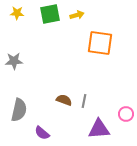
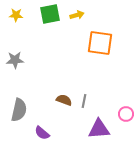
yellow star: moved 1 px left, 2 px down
gray star: moved 1 px right, 1 px up
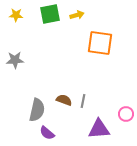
gray line: moved 1 px left
gray semicircle: moved 18 px right
purple semicircle: moved 5 px right
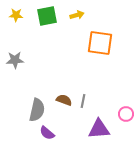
green square: moved 3 px left, 2 px down
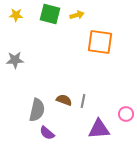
green square: moved 3 px right, 2 px up; rotated 25 degrees clockwise
orange square: moved 1 px up
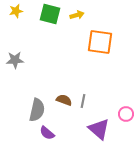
yellow star: moved 4 px up; rotated 16 degrees counterclockwise
purple triangle: rotated 45 degrees clockwise
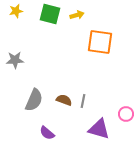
gray semicircle: moved 3 px left, 10 px up; rotated 10 degrees clockwise
purple triangle: rotated 25 degrees counterclockwise
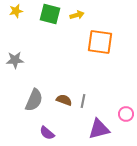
purple triangle: rotated 30 degrees counterclockwise
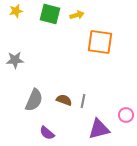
pink circle: moved 1 px down
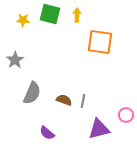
yellow star: moved 7 px right, 9 px down; rotated 16 degrees clockwise
yellow arrow: rotated 72 degrees counterclockwise
gray star: rotated 30 degrees counterclockwise
gray semicircle: moved 2 px left, 7 px up
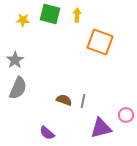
orange square: rotated 12 degrees clockwise
gray semicircle: moved 14 px left, 5 px up
purple triangle: moved 2 px right, 1 px up
